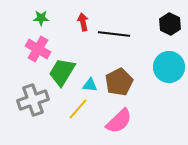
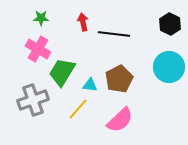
brown pentagon: moved 3 px up
pink semicircle: moved 1 px right, 1 px up
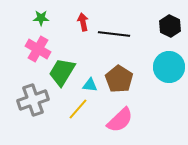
black hexagon: moved 2 px down
brown pentagon: rotated 12 degrees counterclockwise
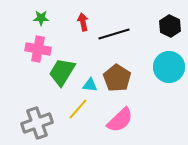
black line: rotated 24 degrees counterclockwise
pink cross: rotated 20 degrees counterclockwise
brown pentagon: moved 2 px left, 1 px up
gray cross: moved 4 px right, 23 px down
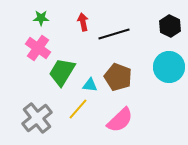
pink cross: moved 1 px up; rotated 25 degrees clockwise
brown pentagon: moved 1 px right, 1 px up; rotated 12 degrees counterclockwise
gray cross: moved 5 px up; rotated 20 degrees counterclockwise
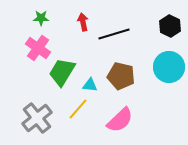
brown pentagon: moved 3 px right, 1 px up; rotated 8 degrees counterclockwise
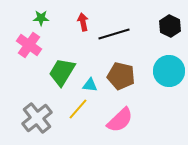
pink cross: moved 9 px left, 3 px up
cyan circle: moved 4 px down
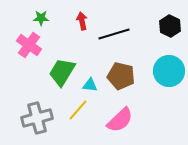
red arrow: moved 1 px left, 1 px up
yellow line: moved 1 px down
gray cross: rotated 24 degrees clockwise
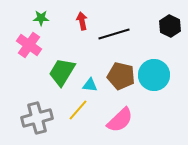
cyan circle: moved 15 px left, 4 px down
